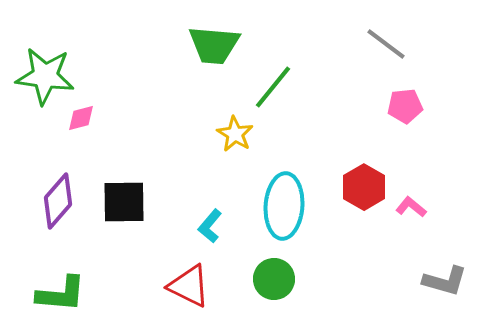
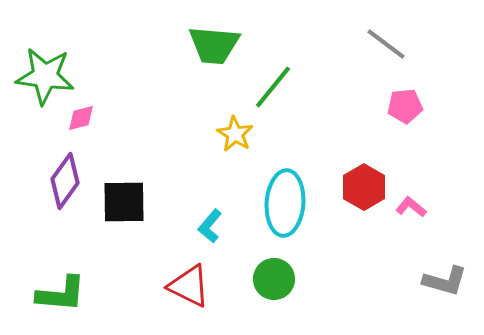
purple diamond: moved 7 px right, 20 px up; rotated 6 degrees counterclockwise
cyan ellipse: moved 1 px right, 3 px up
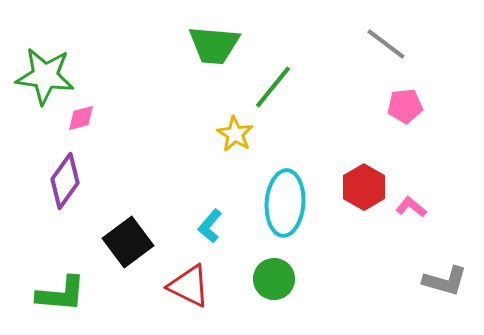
black square: moved 4 px right, 40 px down; rotated 36 degrees counterclockwise
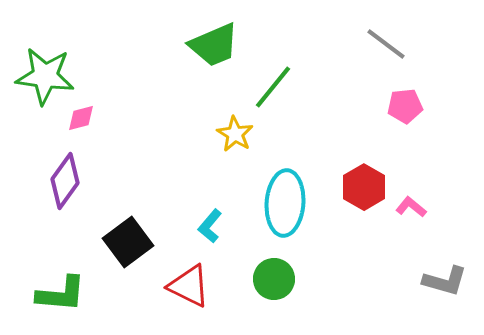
green trapezoid: rotated 28 degrees counterclockwise
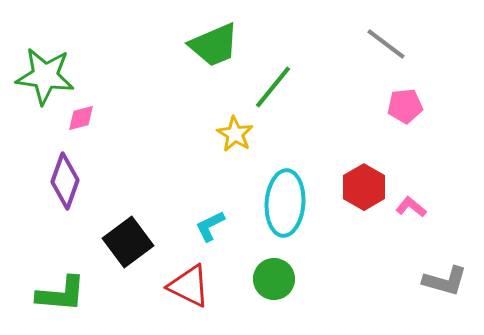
purple diamond: rotated 16 degrees counterclockwise
cyan L-shape: rotated 24 degrees clockwise
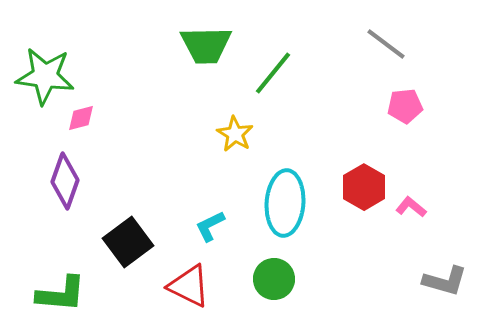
green trapezoid: moved 8 px left; rotated 22 degrees clockwise
green line: moved 14 px up
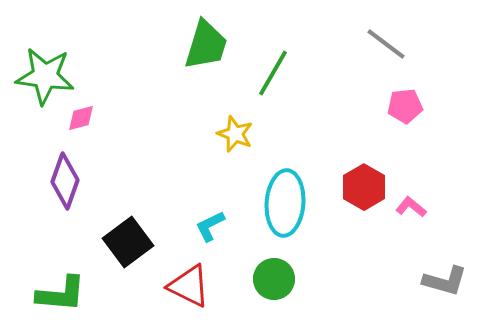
green trapezoid: rotated 72 degrees counterclockwise
green line: rotated 9 degrees counterclockwise
yellow star: rotated 9 degrees counterclockwise
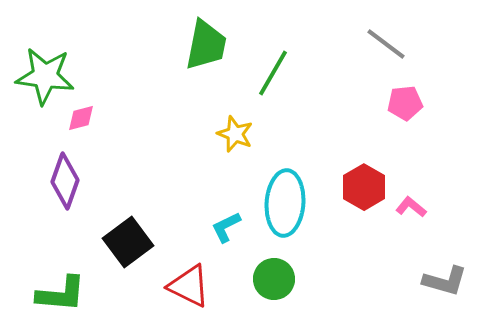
green trapezoid: rotated 6 degrees counterclockwise
pink pentagon: moved 3 px up
cyan L-shape: moved 16 px right, 1 px down
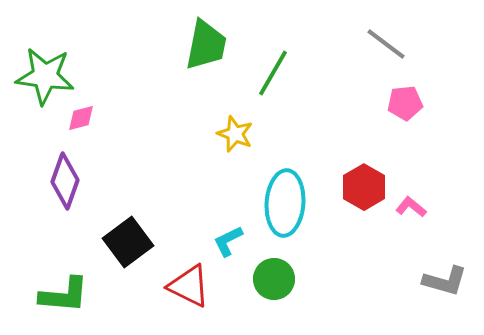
cyan L-shape: moved 2 px right, 14 px down
green L-shape: moved 3 px right, 1 px down
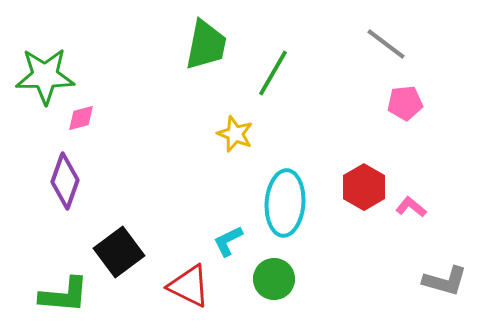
green star: rotated 8 degrees counterclockwise
black square: moved 9 px left, 10 px down
